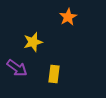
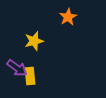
yellow star: moved 1 px right, 1 px up
yellow rectangle: moved 24 px left, 2 px down; rotated 12 degrees counterclockwise
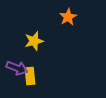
purple arrow: rotated 15 degrees counterclockwise
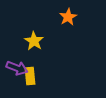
yellow star: rotated 24 degrees counterclockwise
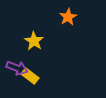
yellow rectangle: rotated 48 degrees counterclockwise
